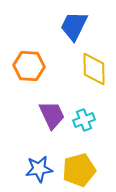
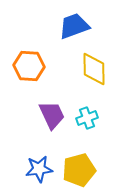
blue trapezoid: rotated 44 degrees clockwise
cyan cross: moved 3 px right, 2 px up
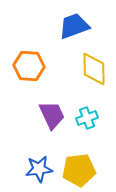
yellow pentagon: rotated 8 degrees clockwise
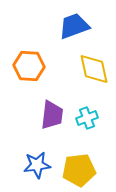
yellow diamond: rotated 12 degrees counterclockwise
purple trapezoid: rotated 32 degrees clockwise
blue star: moved 2 px left, 4 px up
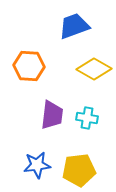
yellow diamond: rotated 48 degrees counterclockwise
cyan cross: rotated 30 degrees clockwise
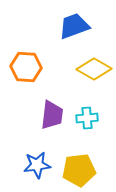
orange hexagon: moved 3 px left, 1 px down
cyan cross: rotated 15 degrees counterclockwise
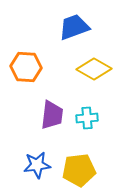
blue trapezoid: moved 1 px down
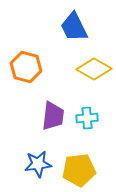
blue trapezoid: rotated 96 degrees counterclockwise
orange hexagon: rotated 12 degrees clockwise
purple trapezoid: moved 1 px right, 1 px down
blue star: moved 1 px right, 1 px up
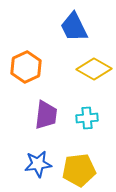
orange hexagon: rotated 20 degrees clockwise
purple trapezoid: moved 7 px left, 1 px up
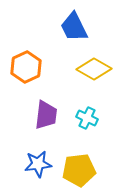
cyan cross: rotated 30 degrees clockwise
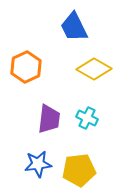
purple trapezoid: moved 3 px right, 4 px down
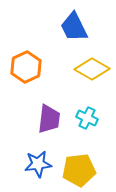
yellow diamond: moved 2 px left
